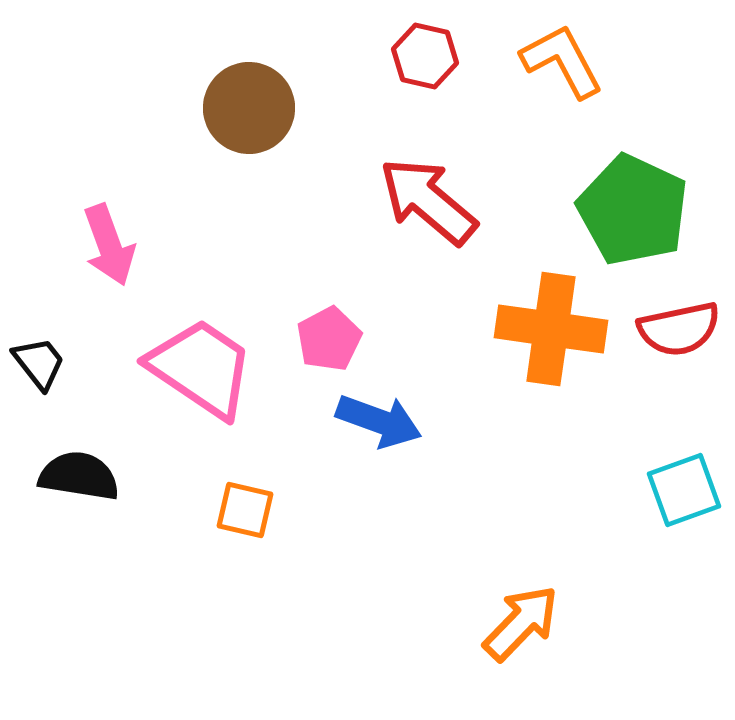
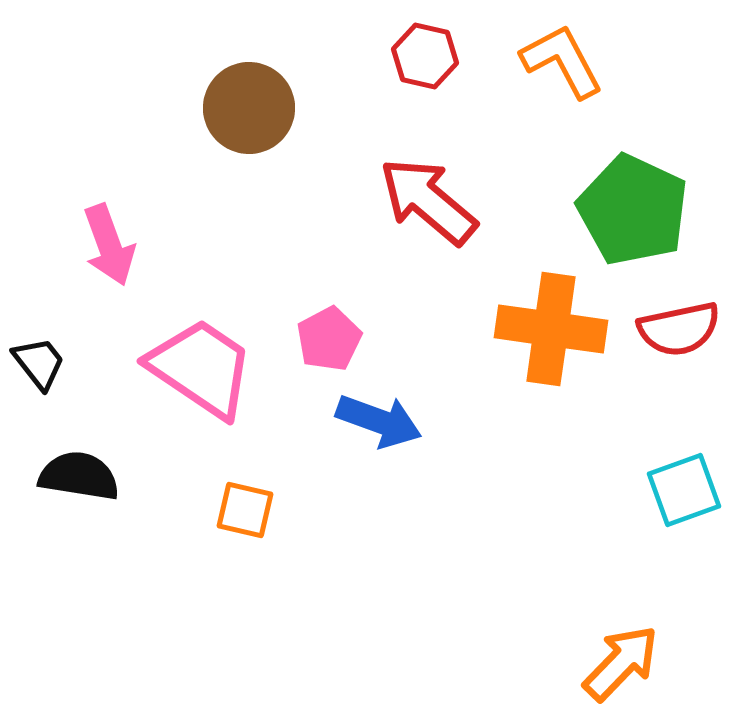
orange arrow: moved 100 px right, 40 px down
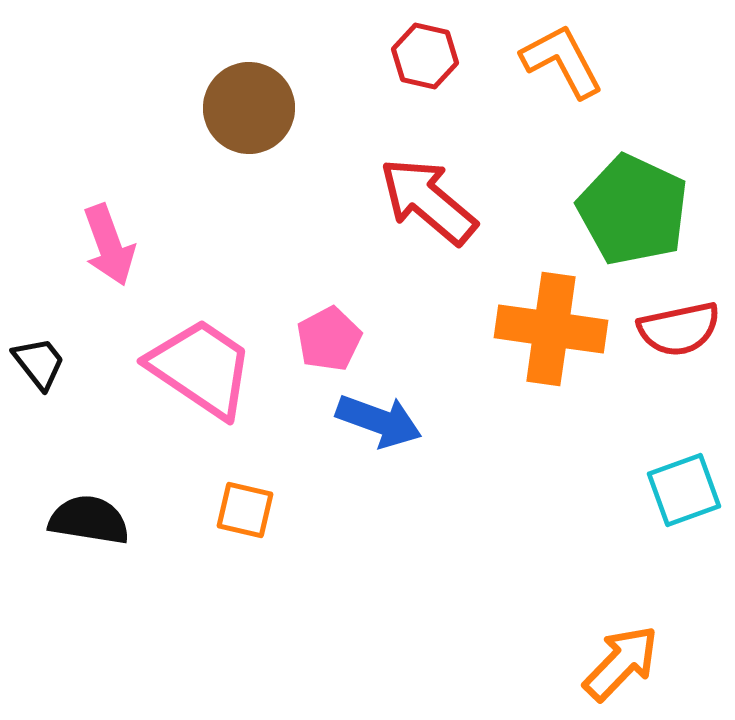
black semicircle: moved 10 px right, 44 px down
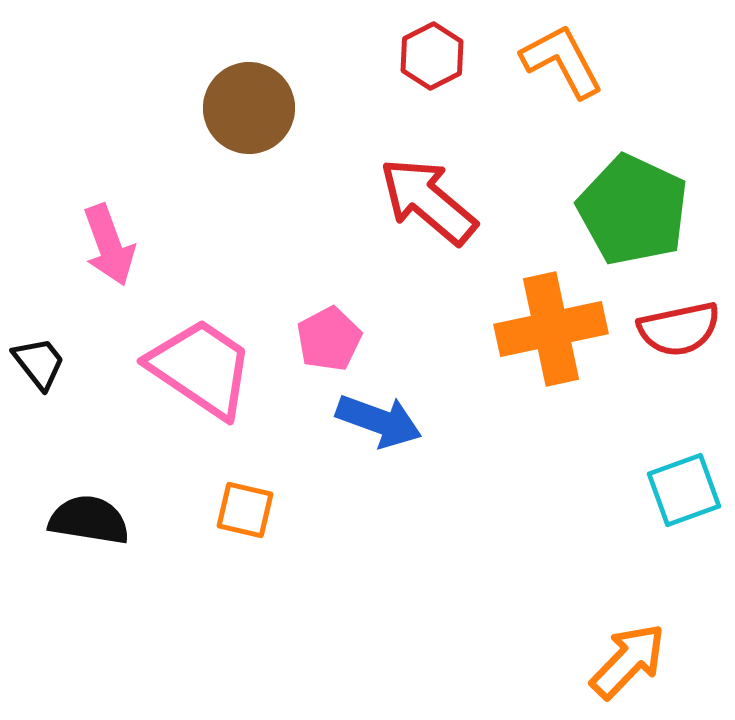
red hexagon: moved 7 px right; rotated 20 degrees clockwise
orange cross: rotated 20 degrees counterclockwise
orange arrow: moved 7 px right, 2 px up
